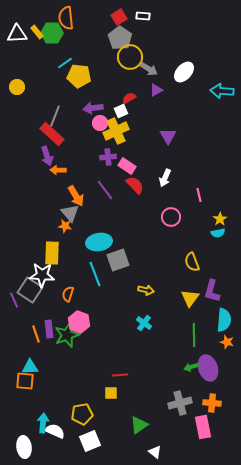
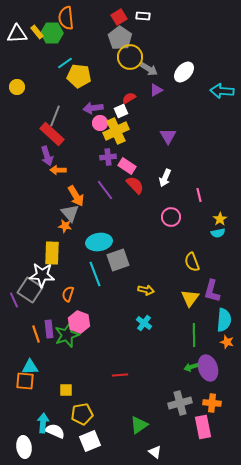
yellow square at (111, 393): moved 45 px left, 3 px up
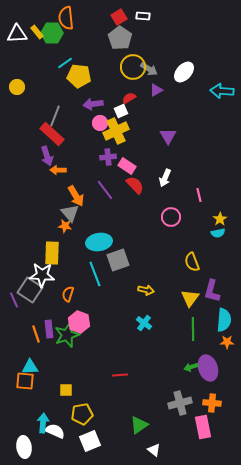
yellow circle at (130, 57): moved 3 px right, 10 px down
purple arrow at (93, 108): moved 4 px up
green line at (194, 335): moved 1 px left, 6 px up
orange star at (227, 342): rotated 16 degrees counterclockwise
white triangle at (155, 452): moved 1 px left, 2 px up
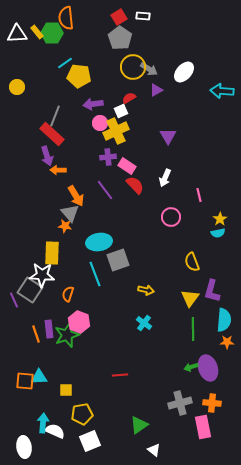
cyan triangle at (30, 367): moved 9 px right, 10 px down
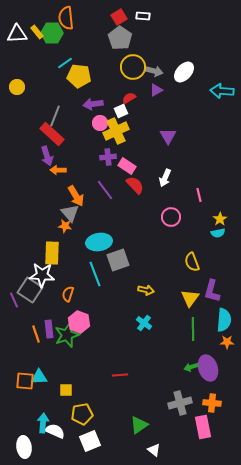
gray arrow at (149, 69): moved 5 px right, 2 px down; rotated 18 degrees counterclockwise
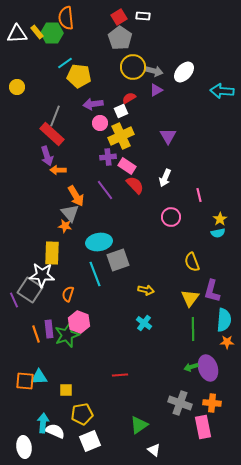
yellow cross at (116, 131): moved 5 px right, 5 px down
gray cross at (180, 403): rotated 35 degrees clockwise
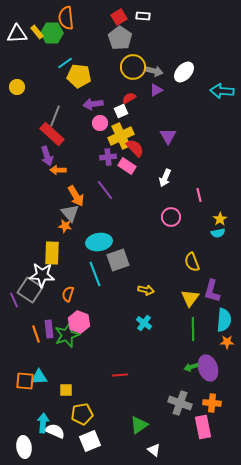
red semicircle at (135, 185): moved 37 px up
